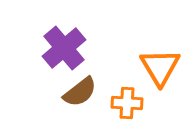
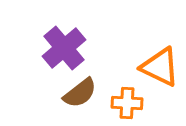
orange triangle: rotated 33 degrees counterclockwise
brown semicircle: moved 1 px down
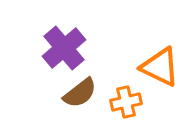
orange cross: moved 1 px left, 1 px up; rotated 16 degrees counterclockwise
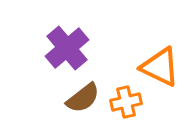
purple cross: moved 3 px right
brown semicircle: moved 3 px right, 5 px down
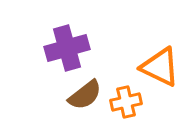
purple cross: rotated 24 degrees clockwise
brown semicircle: moved 2 px right, 3 px up
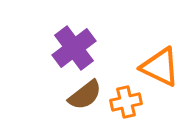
purple cross: moved 7 px right; rotated 21 degrees counterclockwise
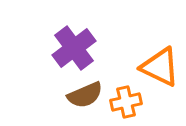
brown semicircle: rotated 15 degrees clockwise
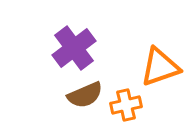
orange triangle: rotated 45 degrees counterclockwise
orange cross: moved 3 px down
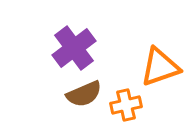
brown semicircle: moved 1 px left, 1 px up
